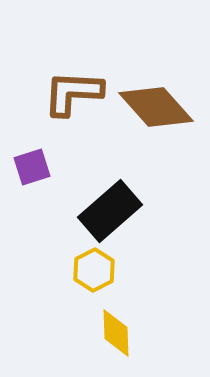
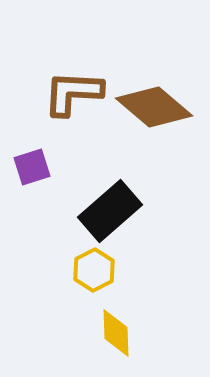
brown diamond: moved 2 px left; rotated 8 degrees counterclockwise
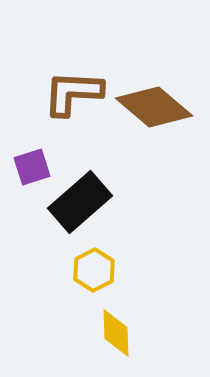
black rectangle: moved 30 px left, 9 px up
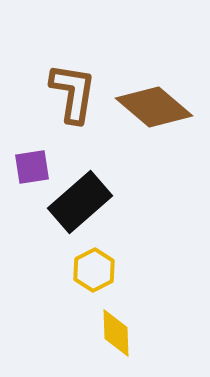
brown L-shape: rotated 96 degrees clockwise
purple square: rotated 9 degrees clockwise
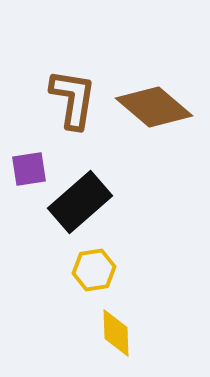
brown L-shape: moved 6 px down
purple square: moved 3 px left, 2 px down
yellow hexagon: rotated 18 degrees clockwise
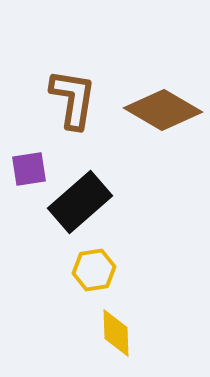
brown diamond: moved 9 px right, 3 px down; rotated 10 degrees counterclockwise
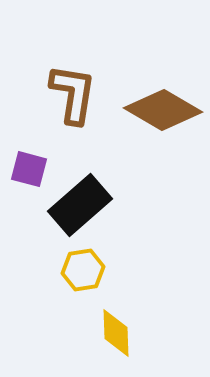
brown L-shape: moved 5 px up
purple square: rotated 24 degrees clockwise
black rectangle: moved 3 px down
yellow hexagon: moved 11 px left
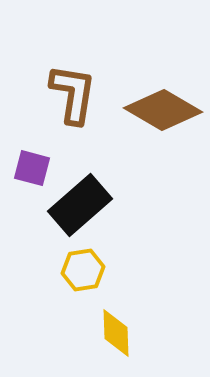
purple square: moved 3 px right, 1 px up
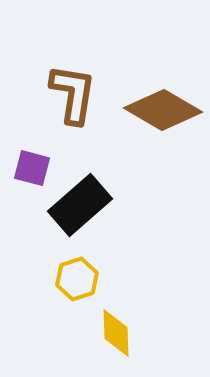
yellow hexagon: moved 6 px left, 9 px down; rotated 9 degrees counterclockwise
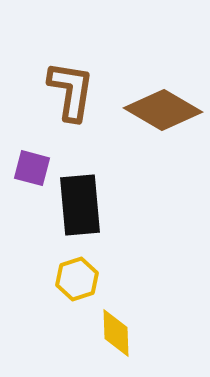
brown L-shape: moved 2 px left, 3 px up
black rectangle: rotated 54 degrees counterclockwise
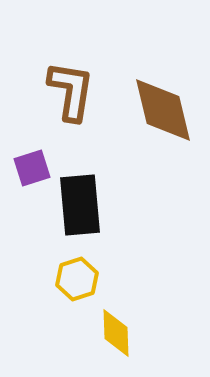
brown diamond: rotated 46 degrees clockwise
purple square: rotated 33 degrees counterclockwise
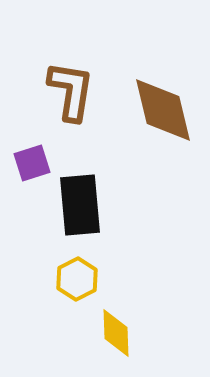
purple square: moved 5 px up
yellow hexagon: rotated 9 degrees counterclockwise
